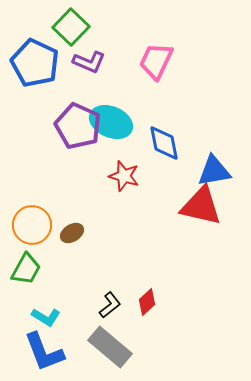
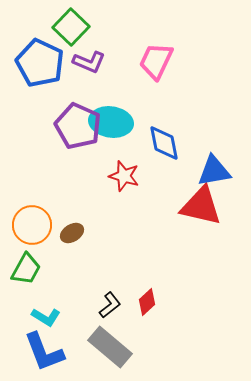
blue pentagon: moved 5 px right
cyan ellipse: rotated 15 degrees counterclockwise
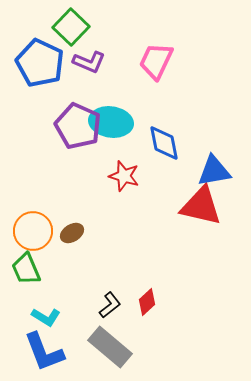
orange circle: moved 1 px right, 6 px down
green trapezoid: rotated 128 degrees clockwise
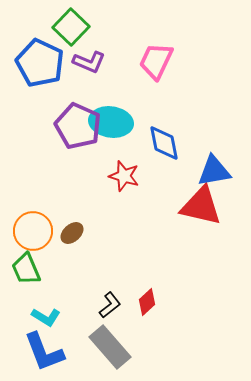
brown ellipse: rotated 10 degrees counterclockwise
gray rectangle: rotated 9 degrees clockwise
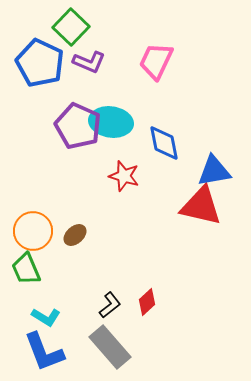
brown ellipse: moved 3 px right, 2 px down
